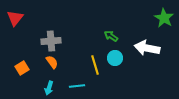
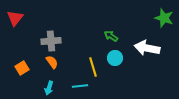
green star: rotated 12 degrees counterclockwise
yellow line: moved 2 px left, 2 px down
cyan line: moved 3 px right
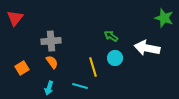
cyan line: rotated 21 degrees clockwise
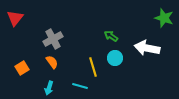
gray cross: moved 2 px right, 2 px up; rotated 24 degrees counterclockwise
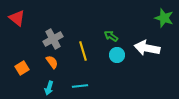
red triangle: moved 2 px right; rotated 30 degrees counterclockwise
cyan circle: moved 2 px right, 3 px up
yellow line: moved 10 px left, 16 px up
cyan line: rotated 21 degrees counterclockwise
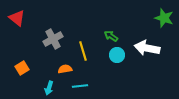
orange semicircle: moved 13 px right, 7 px down; rotated 64 degrees counterclockwise
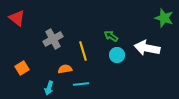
cyan line: moved 1 px right, 2 px up
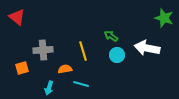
red triangle: moved 1 px up
gray cross: moved 10 px left, 11 px down; rotated 24 degrees clockwise
orange square: rotated 16 degrees clockwise
cyan line: rotated 21 degrees clockwise
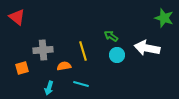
orange semicircle: moved 1 px left, 3 px up
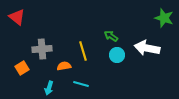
gray cross: moved 1 px left, 1 px up
orange square: rotated 16 degrees counterclockwise
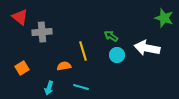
red triangle: moved 3 px right
gray cross: moved 17 px up
cyan line: moved 3 px down
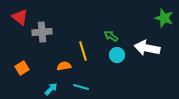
cyan arrow: moved 2 px right, 1 px down; rotated 152 degrees counterclockwise
